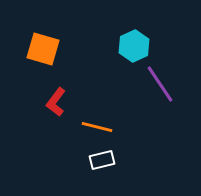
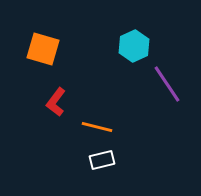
purple line: moved 7 px right
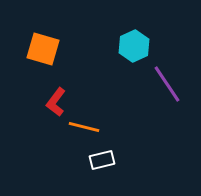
orange line: moved 13 px left
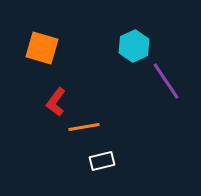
orange square: moved 1 px left, 1 px up
purple line: moved 1 px left, 3 px up
orange line: rotated 24 degrees counterclockwise
white rectangle: moved 1 px down
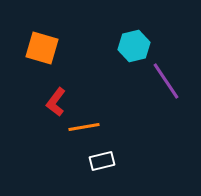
cyan hexagon: rotated 12 degrees clockwise
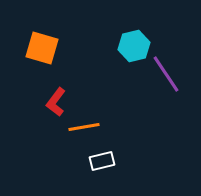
purple line: moved 7 px up
